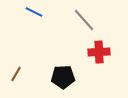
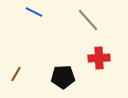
gray line: moved 4 px right
red cross: moved 6 px down
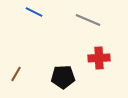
gray line: rotated 25 degrees counterclockwise
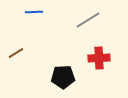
blue line: rotated 30 degrees counterclockwise
gray line: rotated 55 degrees counterclockwise
brown line: moved 21 px up; rotated 28 degrees clockwise
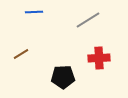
brown line: moved 5 px right, 1 px down
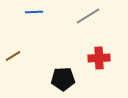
gray line: moved 4 px up
brown line: moved 8 px left, 2 px down
black pentagon: moved 2 px down
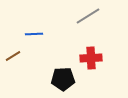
blue line: moved 22 px down
red cross: moved 8 px left
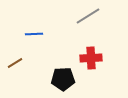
brown line: moved 2 px right, 7 px down
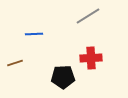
brown line: rotated 14 degrees clockwise
black pentagon: moved 2 px up
